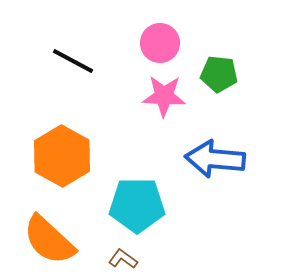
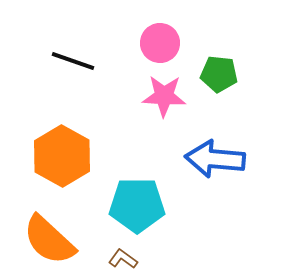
black line: rotated 9 degrees counterclockwise
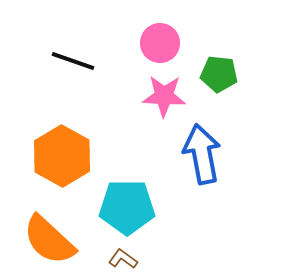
blue arrow: moved 13 px left, 5 px up; rotated 74 degrees clockwise
cyan pentagon: moved 10 px left, 2 px down
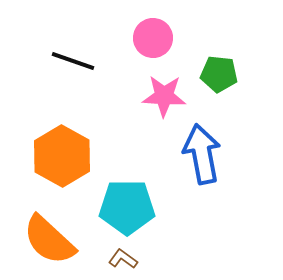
pink circle: moved 7 px left, 5 px up
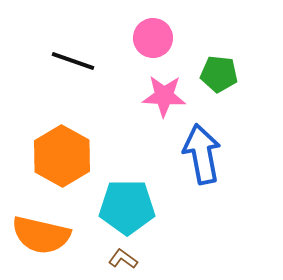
orange semicircle: moved 8 px left, 5 px up; rotated 30 degrees counterclockwise
